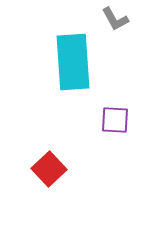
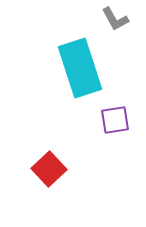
cyan rectangle: moved 7 px right, 6 px down; rotated 14 degrees counterclockwise
purple square: rotated 12 degrees counterclockwise
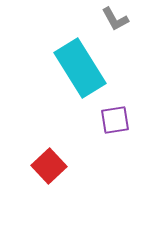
cyan rectangle: rotated 14 degrees counterclockwise
red square: moved 3 px up
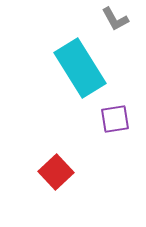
purple square: moved 1 px up
red square: moved 7 px right, 6 px down
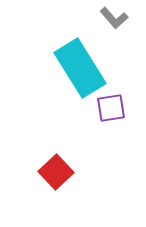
gray L-shape: moved 1 px left, 1 px up; rotated 12 degrees counterclockwise
purple square: moved 4 px left, 11 px up
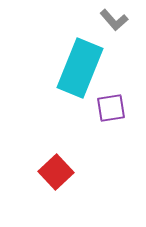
gray L-shape: moved 2 px down
cyan rectangle: rotated 54 degrees clockwise
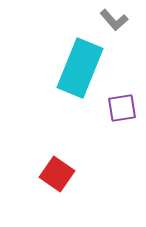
purple square: moved 11 px right
red square: moved 1 px right, 2 px down; rotated 12 degrees counterclockwise
